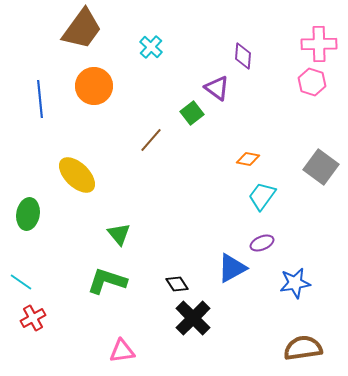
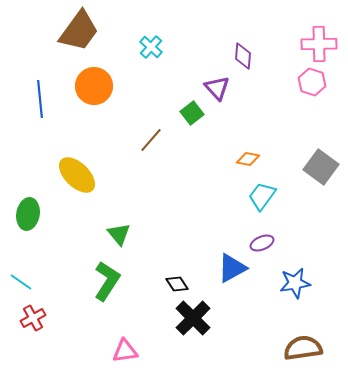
brown trapezoid: moved 3 px left, 2 px down
purple triangle: rotated 12 degrees clockwise
green L-shape: rotated 105 degrees clockwise
pink triangle: moved 3 px right
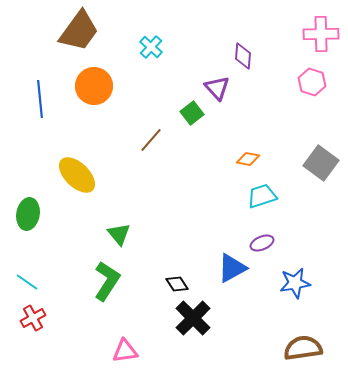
pink cross: moved 2 px right, 10 px up
gray square: moved 4 px up
cyan trapezoid: rotated 36 degrees clockwise
cyan line: moved 6 px right
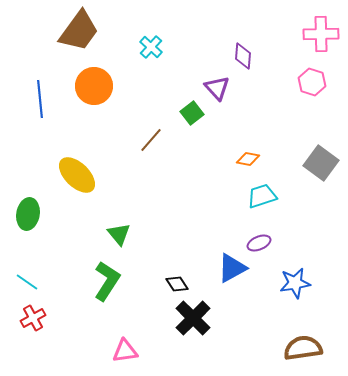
purple ellipse: moved 3 px left
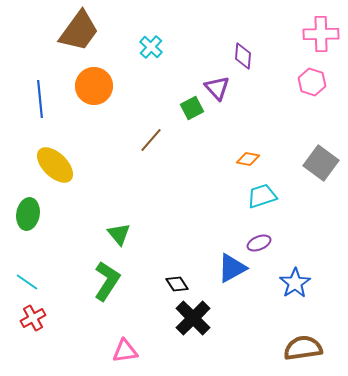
green square: moved 5 px up; rotated 10 degrees clockwise
yellow ellipse: moved 22 px left, 10 px up
blue star: rotated 24 degrees counterclockwise
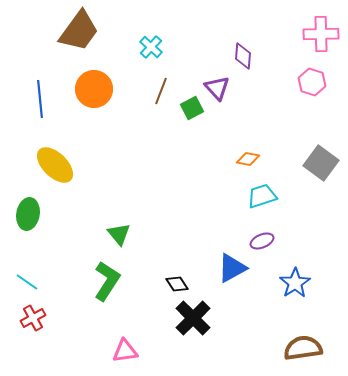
orange circle: moved 3 px down
brown line: moved 10 px right, 49 px up; rotated 20 degrees counterclockwise
purple ellipse: moved 3 px right, 2 px up
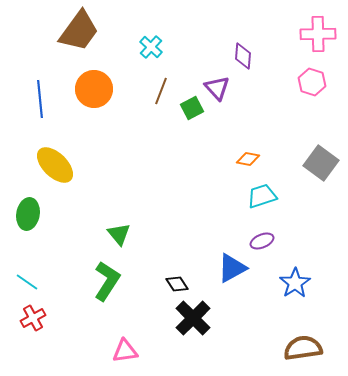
pink cross: moved 3 px left
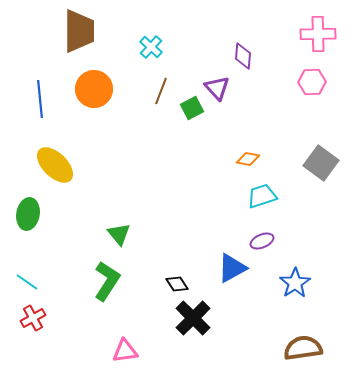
brown trapezoid: rotated 36 degrees counterclockwise
pink hexagon: rotated 20 degrees counterclockwise
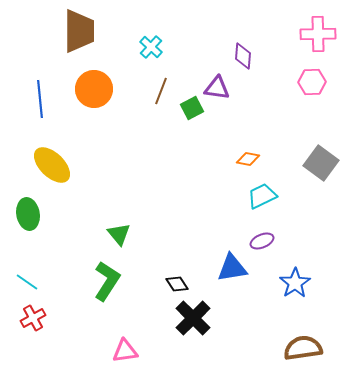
purple triangle: rotated 40 degrees counterclockwise
yellow ellipse: moved 3 px left
cyan trapezoid: rotated 8 degrees counterclockwise
green ellipse: rotated 20 degrees counterclockwise
blue triangle: rotated 20 degrees clockwise
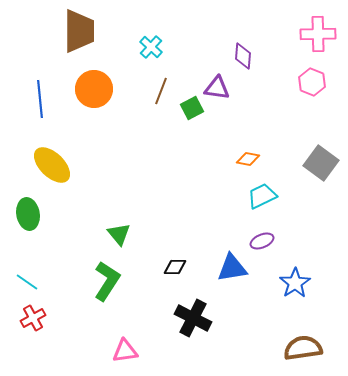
pink hexagon: rotated 24 degrees clockwise
black diamond: moved 2 px left, 17 px up; rotated 55 degrees counterclockwise
black cross: rotated 18 degrees counterclockwise
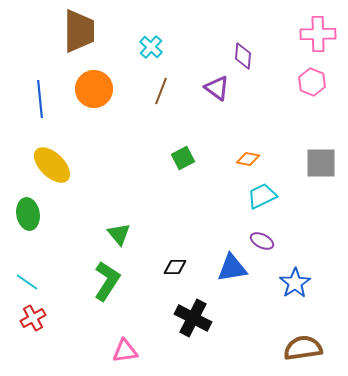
purple triangle: rotated 28 degrees clockwise
green square: moved 9 px left, 50 px down
gray square: rotated 36 degrees counterclockwise
purple ellipse: rotated 50 degrees clockwise
